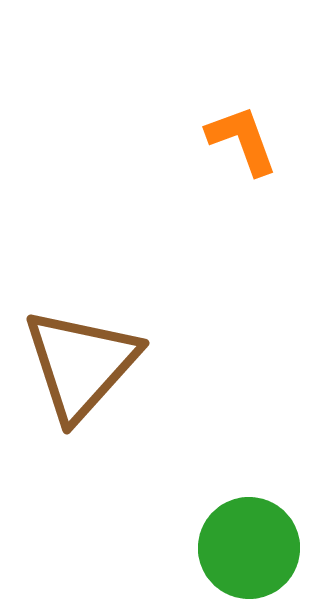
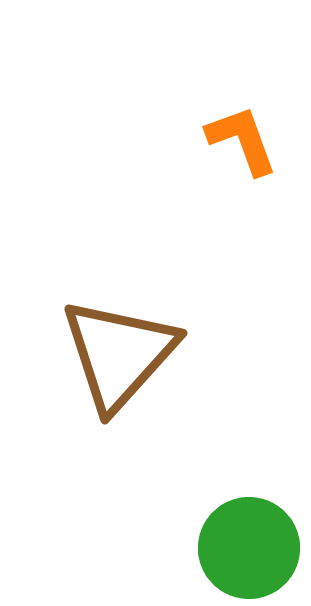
brown triangle: moved 38 px right, 10 px up
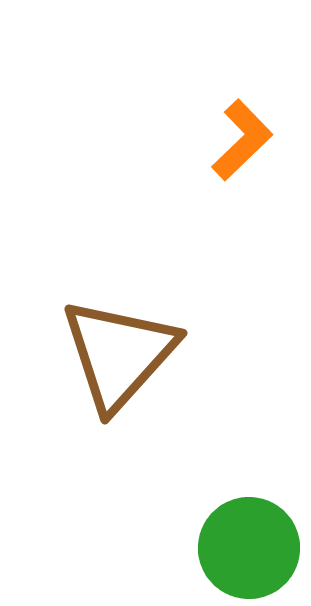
orange L-shape: rotated 66 degrees clockwise
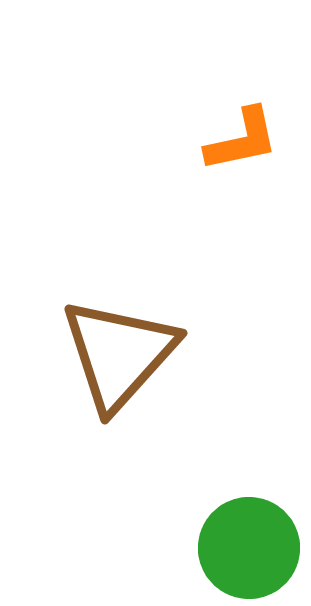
orange L-shape: rotated 32 degrees clockwise
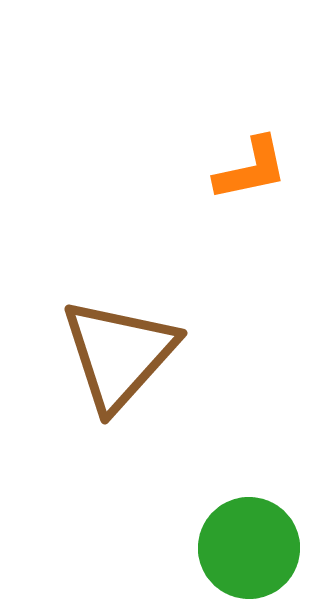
orange L-shape: moved 9 px right, 29 px down
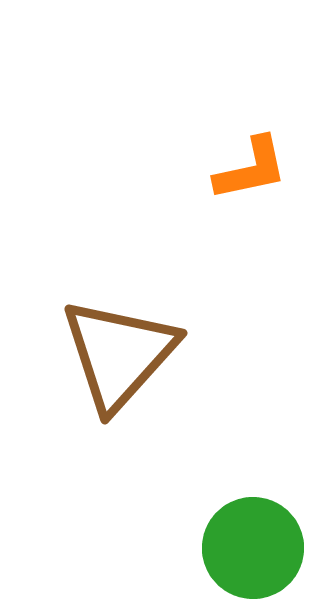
green circle: moved 4 px right
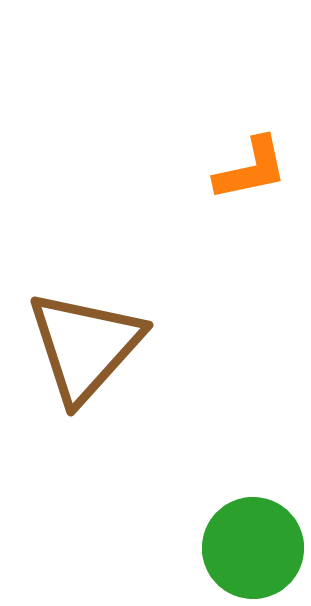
brown triangle: moved 34 px left, 8 px up
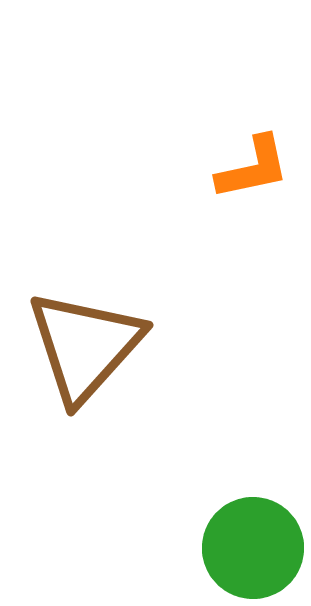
orange L-shape: moved 2 px right, 1 px up
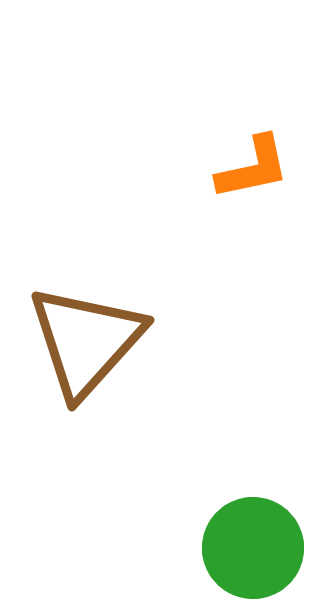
brown triangle: moved 1 px right, 5 px up
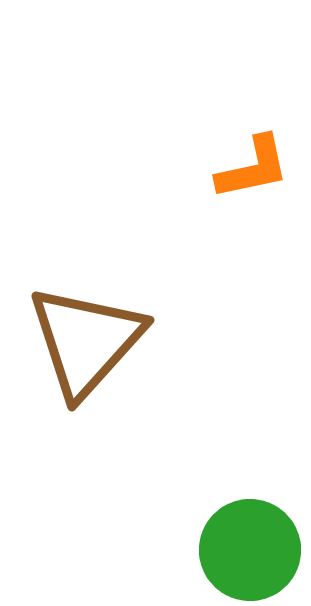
green circle: moved 3 px left, 2 px down
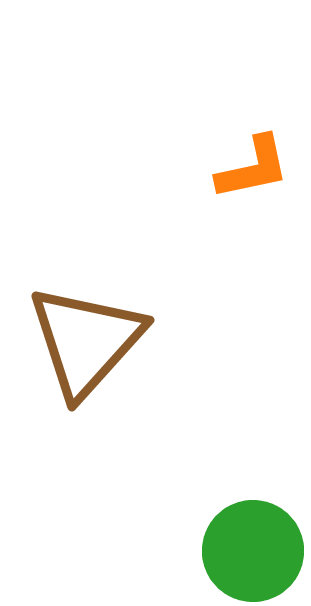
green circle: moved 3 px right, 1 px down
